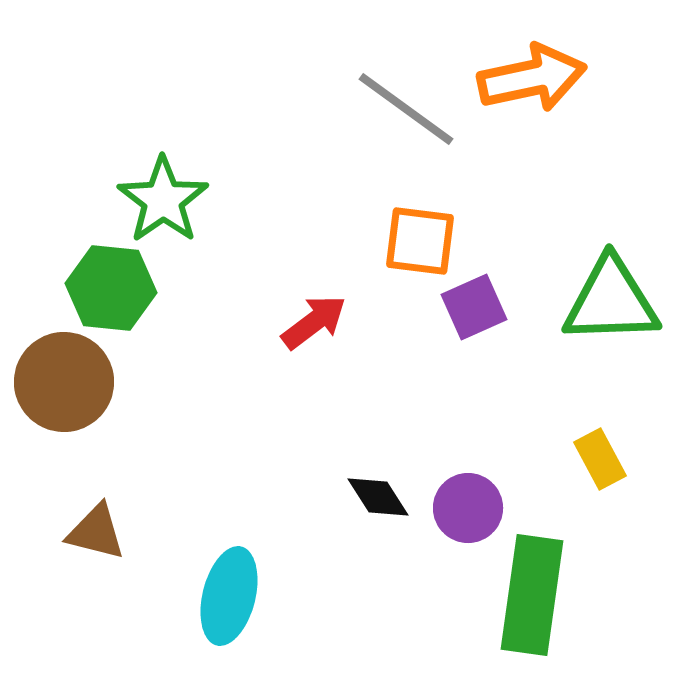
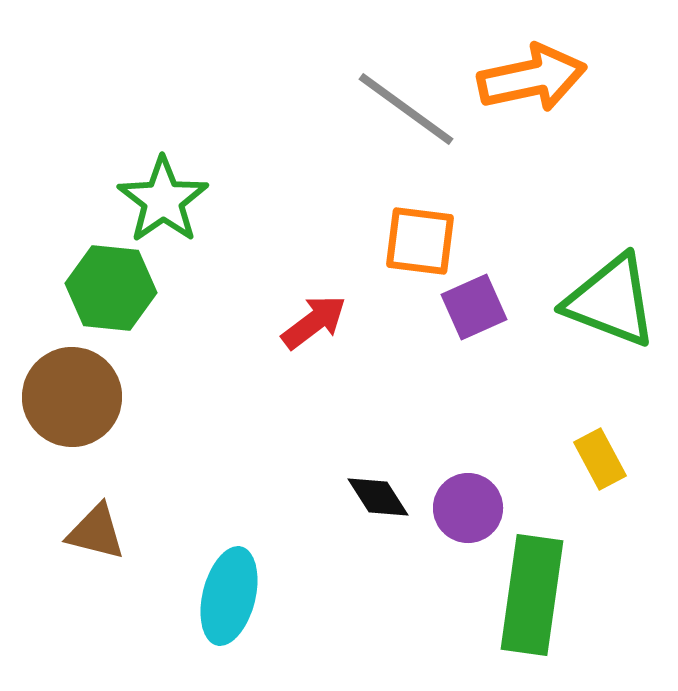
green triangle: rotated 23 degrees clockwise
brown circle: moved 8 px right, 15 px down
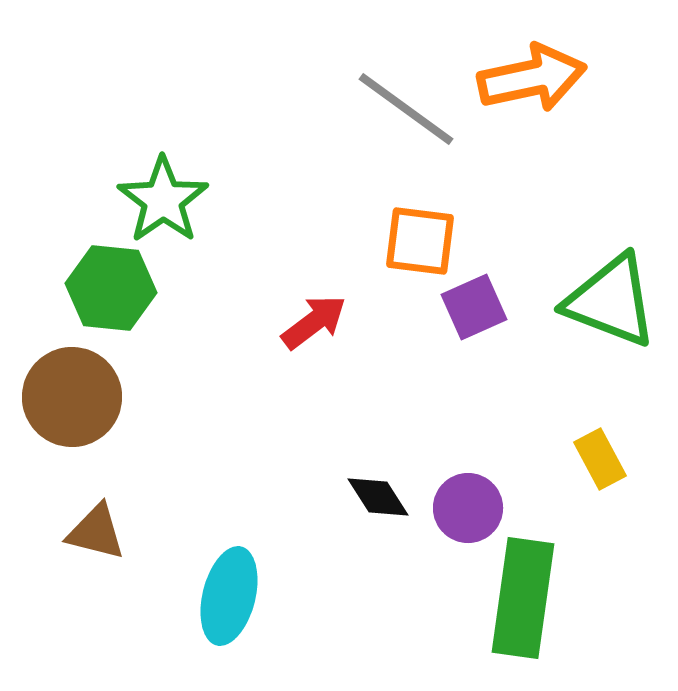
green rectangle: moved 9 px left, 3 px down
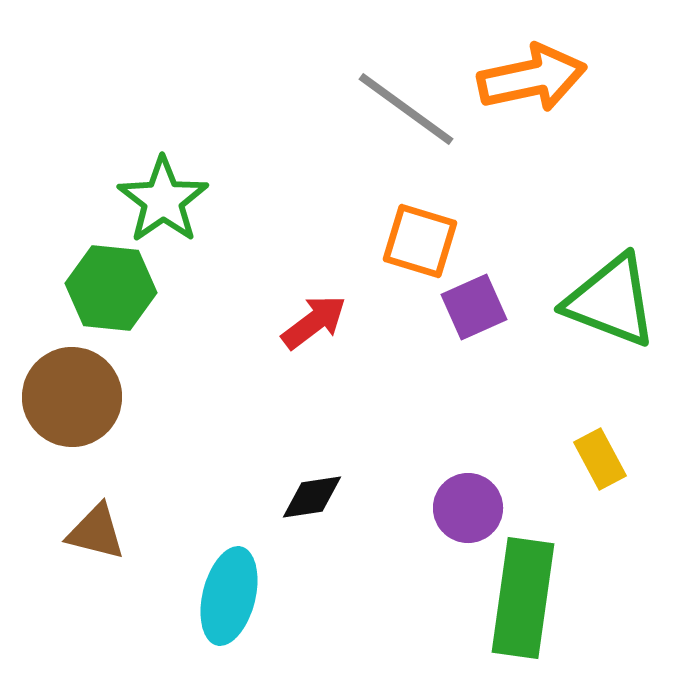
orange square: rotated 10 degrees clockwise
black diamond: moved 66 px left; rotated 66 degrees counterclockwise
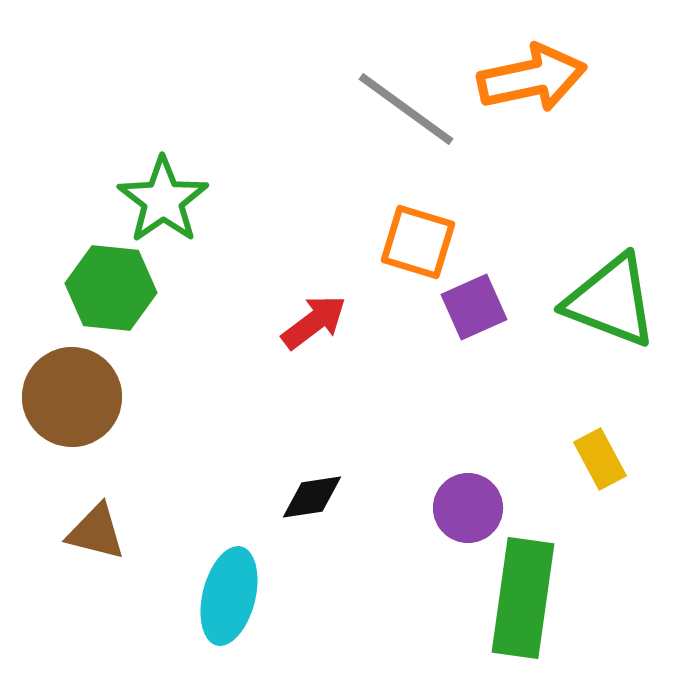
orange square: moved 2 px left, 1 px down
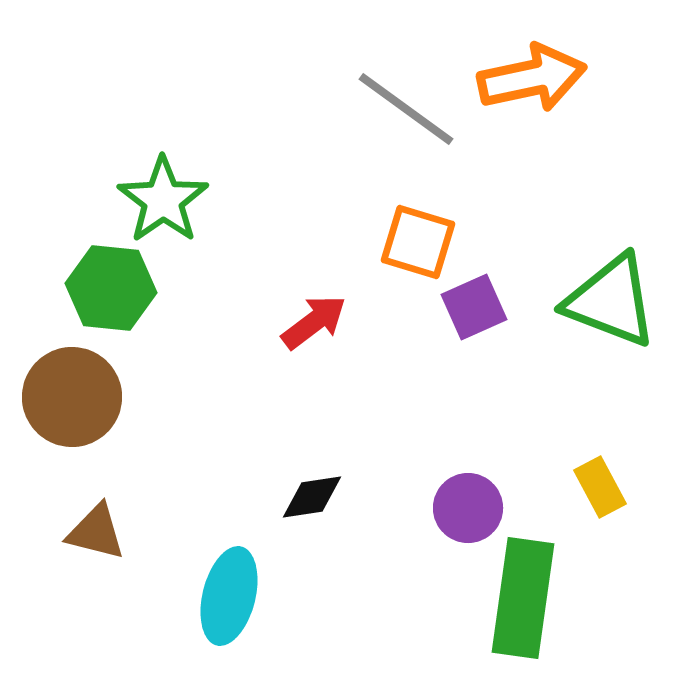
yellow rectangle: moved 28 px down
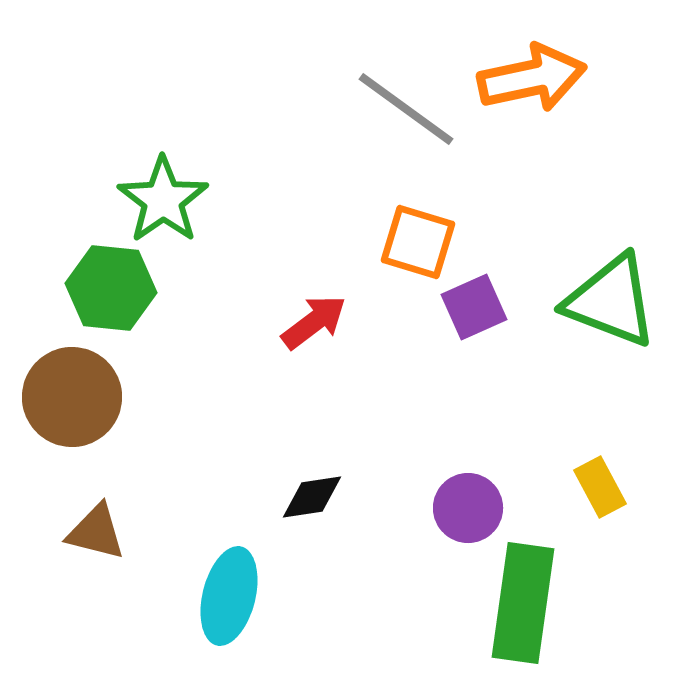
green rectangle: moved 5 px down
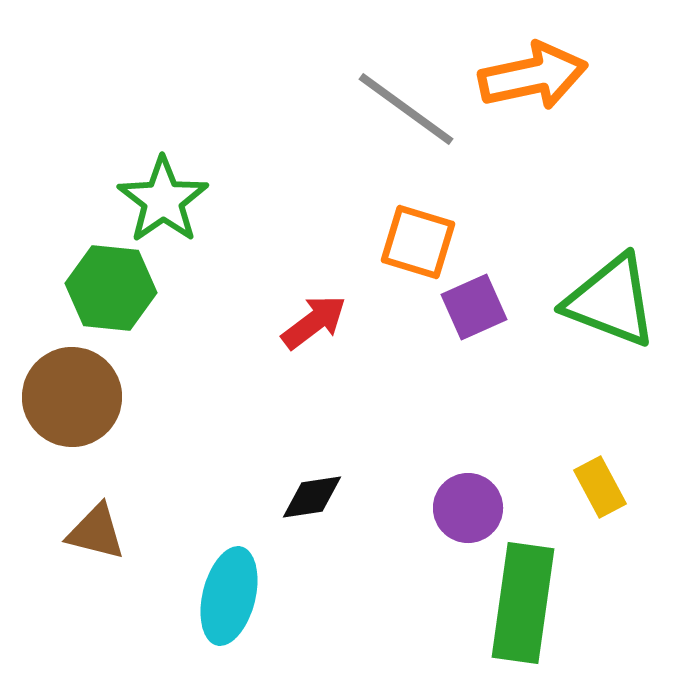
orange arrow: moved 1 px right, 2 px up
